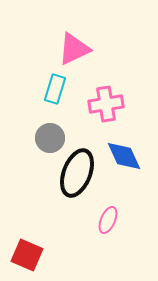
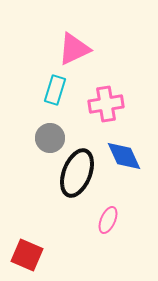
cyan rectangle: moved 1 px down
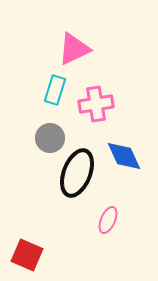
pink cross: moved 10 px left
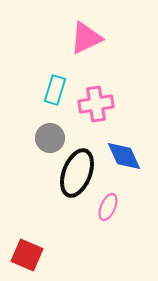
pink triangle: moved 12 px right, 11 px up
pink ellipse: moved 13 px up
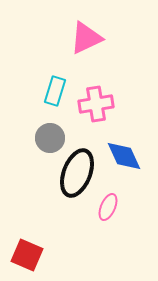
cyan rectangle: moved 1 px down
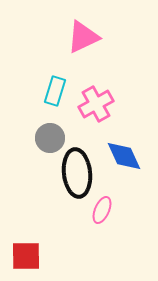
pink triangle: moved 3 px left, 1 px up
pink cross: rotated 20 degrees counterclockwise
black ellipse: rotated 27 degrees counterclockwise
pink ellipse: moved 6 px left, 3 px down
red square: moved 1 px left, 1 px down; rotated 24 degrees counterclockwise
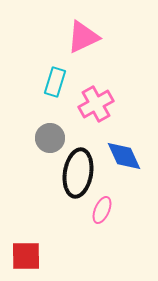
cyan rectangle: moved 9 px up
black ellipse: moved 1 px right; rotated 15 degrees clockwise
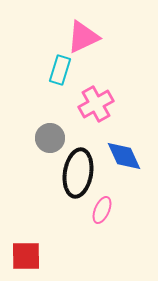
cyan rectangle: moved 5 px right, 12 px up
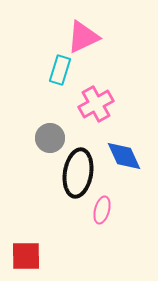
pink ellipse: rotated 8 degrees counterclockwise
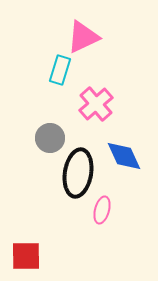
pink cross: rotated 12 degrees counterclockwise
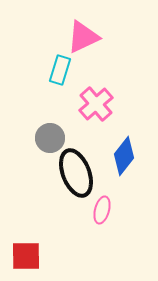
blue diamond: rotated 63 degrees clockwise
black ellipse: moved 2 px left; rotated 30 degrees counterclockwise
